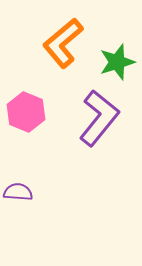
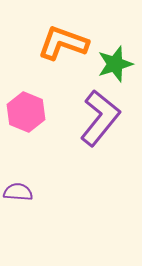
orange L-shape: rotated 60 degrees clockwise
green star: moved 2 px left, 2 px down
purple L-shape: moved 1 px right
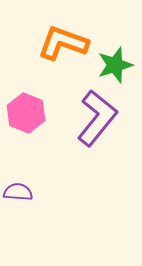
green star: moved 1 px down
pink hexagon: moved 1 px down
purple L-shape: moved 3 px left
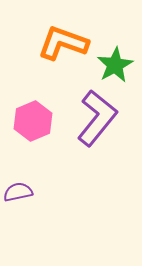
green star: rotated 12 degrees counterclockwise
pink hexagon: moved 7 px right, 8 px down; rotated 15 degrees clockwise
purple semicircle: rotated 16 degrees counterclockwise
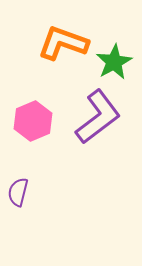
green star: moved 1 px left, 3 px up
purple L-shape: moved 1 px right, 1 px up; rotated 14 degrees clockwise
purple semicircle: rotated 64 degrees counterclockwise
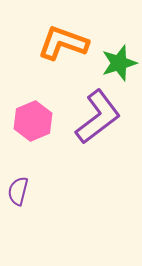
green star: moved 5 px right, 1 px down; rotated 12 degrees clockwise
purple semicircle: moved 1 px up
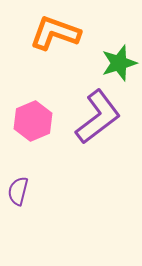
orange L-shape: moved 8 px left, 10 px up
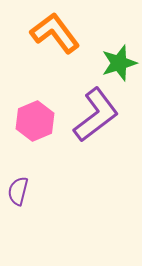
orange L-shape: rotated 33 degrees clockwise
purple L-shape: moved 2 px left, 2 px up
pink hexagon: moved 2 px right
